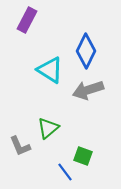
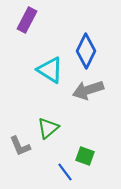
green square: moved 2 px right
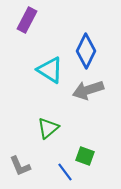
gray L-shape: moved 20 px down
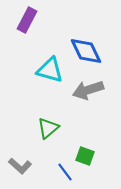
blue diamond: rotated 52 degrees counterclockwise
cyan triangle: rotated 16 degrees counterclockwise
gray L-shape: rotated 25 degrees counterclockwise
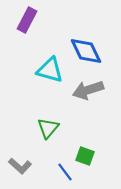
green triangle: rotated 10 degrees counterclockwise
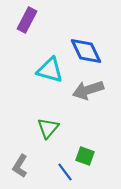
gray L-shape: rotated 80 degrees clockwise
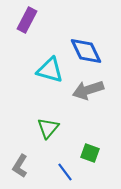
green square: moved 5 px right, 3 px up
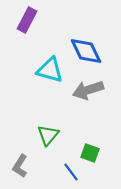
green triangle: moved 7 px down
blue line: moved 6 px right
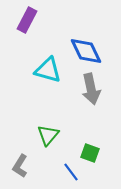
cyan triangle: moved 2 px left
gray arrow: moved 3 px right, 1 px up; rotated 84 degrees counterclockwise
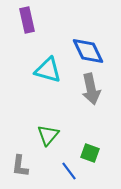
purple rectangle: rotated 40 degrees counterclockwise
blue diamond: moved 2 px right
gray L-shape: rotated 25 degrees counterclockwise
blue line: moved 2 px left, 1 px up
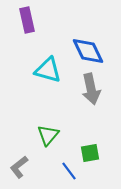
green square: rotated 30 degrees counterclockwise
gray L-shape: moved 1 px left, 1 px down; rotated 45 degrees clockwise
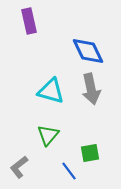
purple rectangle: moved 2 px right, 1 px down
cyan triangle: moved 3 px right, 21 px down
